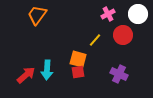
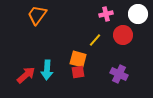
pink cross: moved 2 px left; rotated 16 degrees clockwise
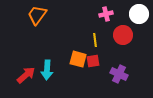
white circle: moved 1 px right
yellow line: rotated 48 degrees counterclockwise
red square: moved 15 px right, 11 px up
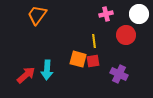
red circle: moved 3 px right
yellow line: moved 1 px left, 1 px down
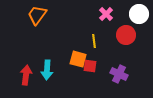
pink cross: rotated 32 degrees counterclockwise
red square: moved 3 px left, 5 px down; rotated 16 degrees clockwise
red arrow: rotated 42 degrees counterclockwise
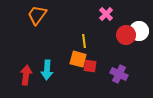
white circle: moved 17 px down
yellow line: moved 10 px left
